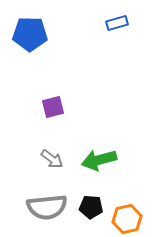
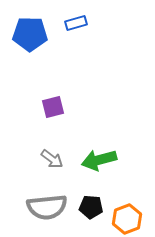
blue rectangle: moved 41 px left
orange hexagon: rotated 8 degrees counterclockwise
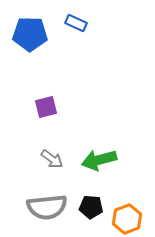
blue rectangle: rotated 40 degrees clockwise
purple square: moved 7 px left
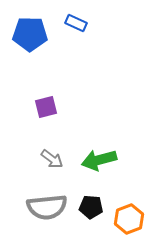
orange hexagon: moved 2 px right
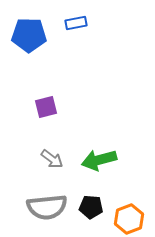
blue rectangle: rotated 35 degrees counterclockwise
blue pentagon: moved 1 px left, 1 px down
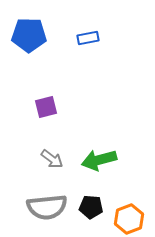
blue rectangle: moved 12 px right, 15 px down
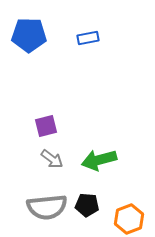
purple square: moved 19 px down
black pentagon: moved 4 px left, 2 px up
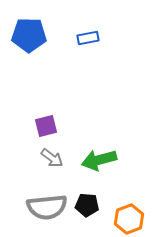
gray arrow: moved 1 px up
